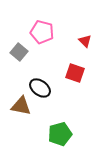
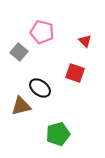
brown triangle: rotated 25 degrees counterclockwise
green pentagon: moved 2 px left
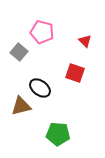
green pentagon: rotated 20 degrees clockwise
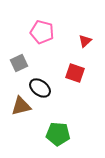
red triangle: rotated 32 degrees clockwise
gray square: moved 11 px down; rotated 24 degrees clockwise
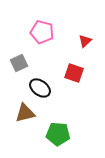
red square: moved 1 px left
brown triangle: moved 4 px right, 7 px down
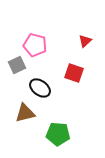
pink pentagon: moved 7 px left, 13 px down
gray square: moved 2 px left, 2 px down
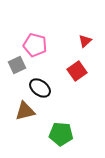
red square: moved 3 px right, 2 px up; rotated 36 degrees clockwise
brown triangle: moved 2 px up
green pentagon: moved 3 px right
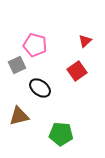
brown triangle: moved 6 px left, 5 px down
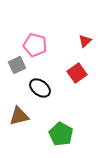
red square: moved 2 px down
green pentagon: rotated 25 degrees clockwise
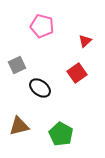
pink pentagon: moved 7 px right, 19 px up
brown triangle: moved 10 px down
